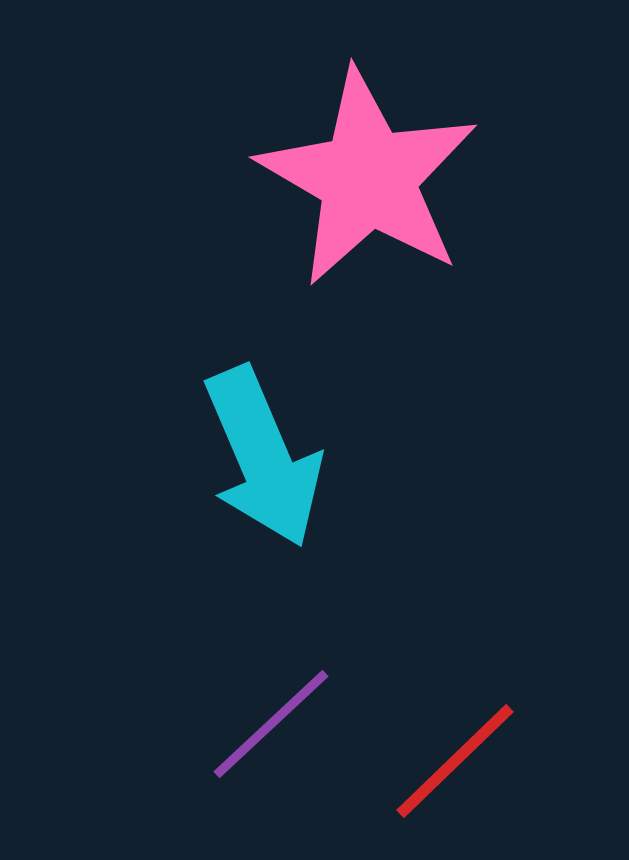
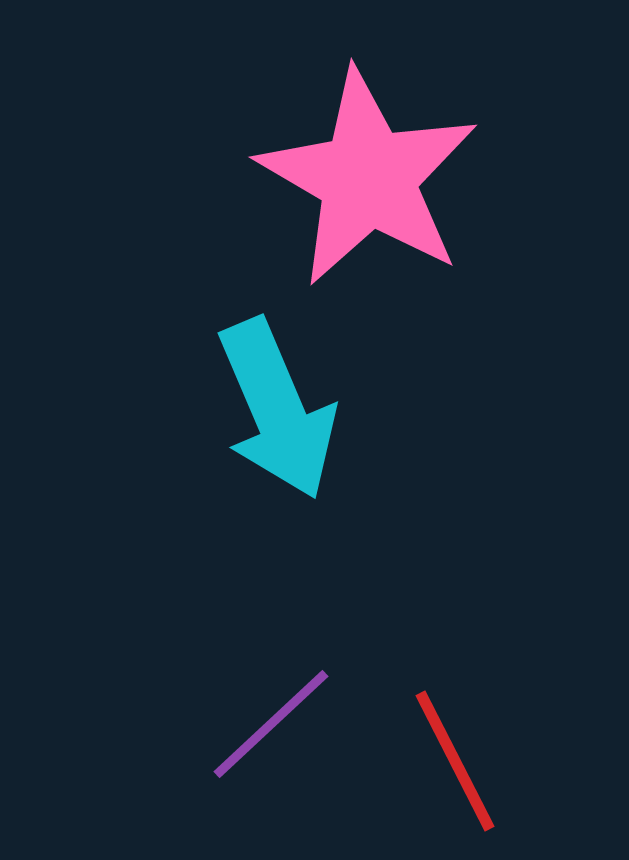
cyan arrow: moved 14 px right, 48 px up
red line: rotated 73 degrees counterclockwise
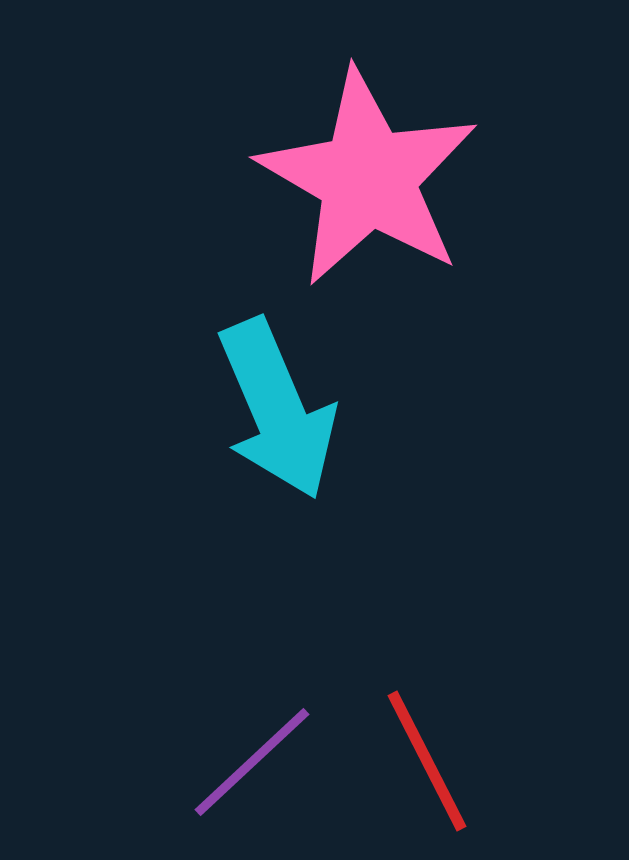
purple line: moved 19 px left, 38 px down
red line: moved 28 px left
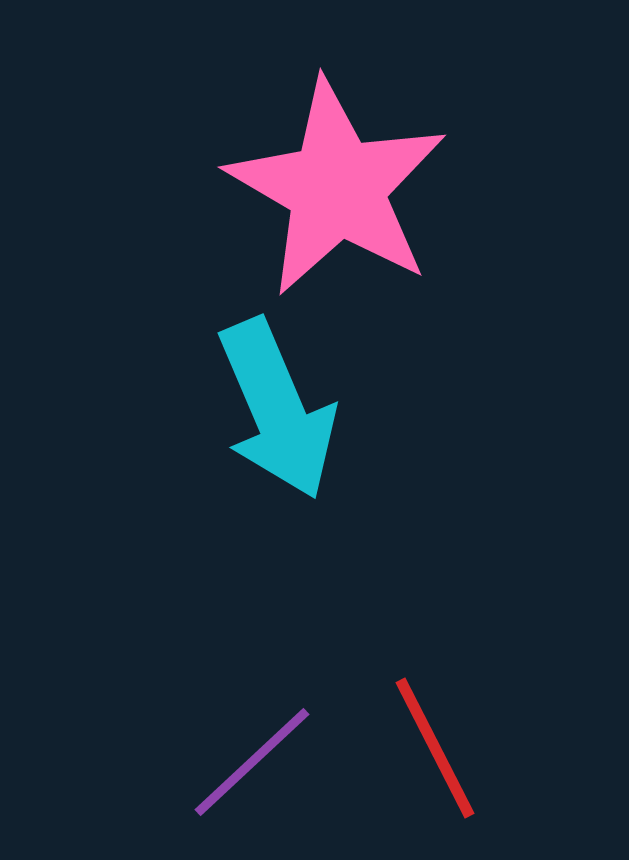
pink star: moved 31 px left, 10 px down
red line: moved 8 px right, 13 px up
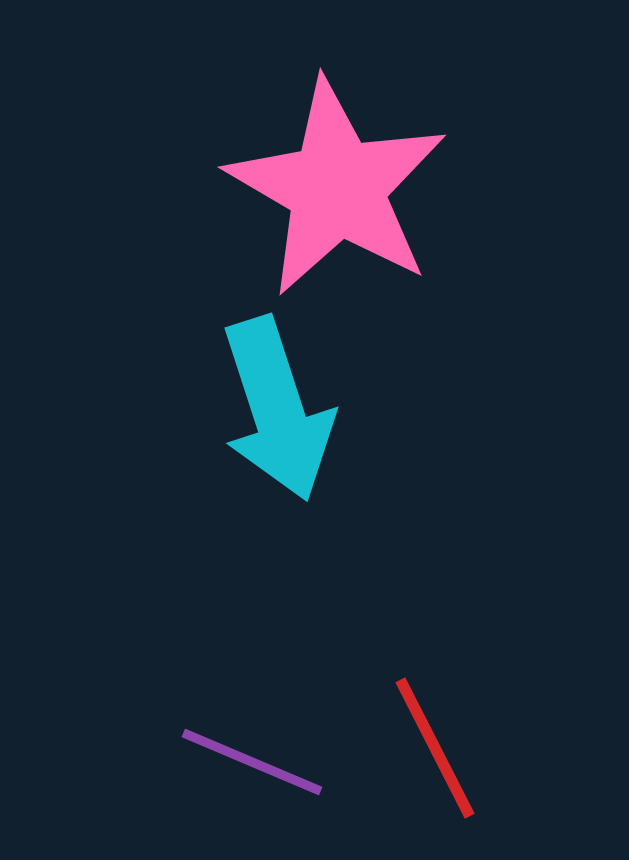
cyan arrow: rotated 5 degrees clockwise
purple line: rotated 66 degrees clockwise
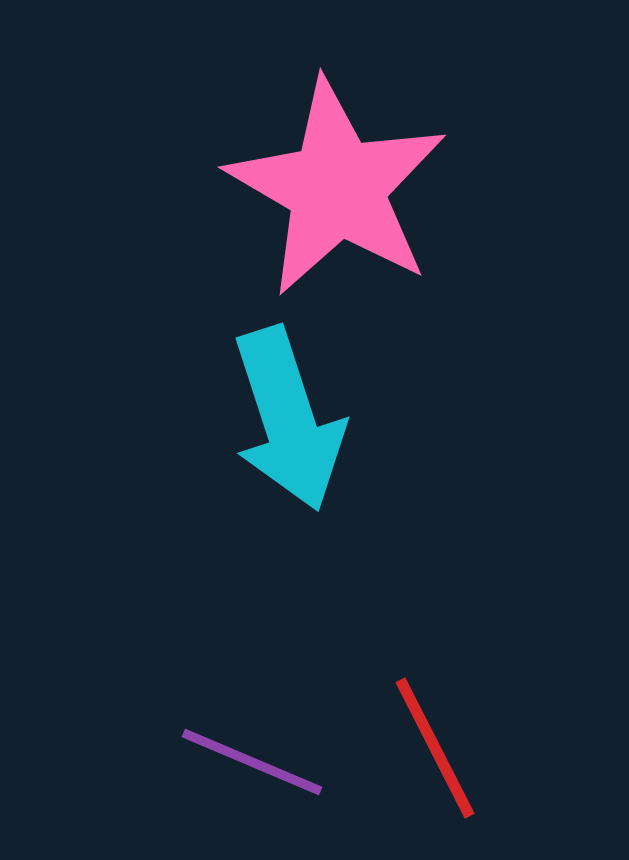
cyan arrow: moved 11 px right, 10 px down
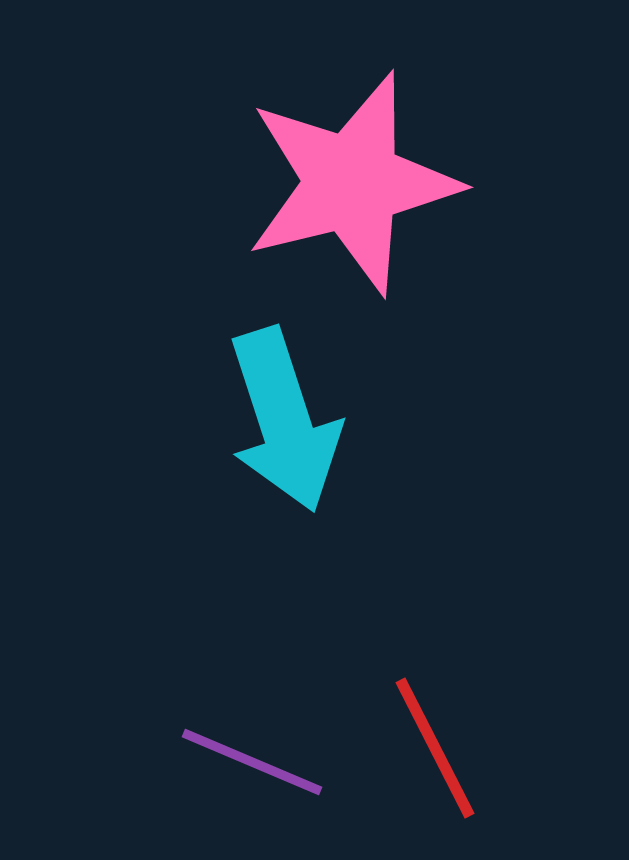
pink star: moved 15 px right, 5 px up; rotated 28 degrees clockwise
cyan arrow: moved 4 px left, 1 px down
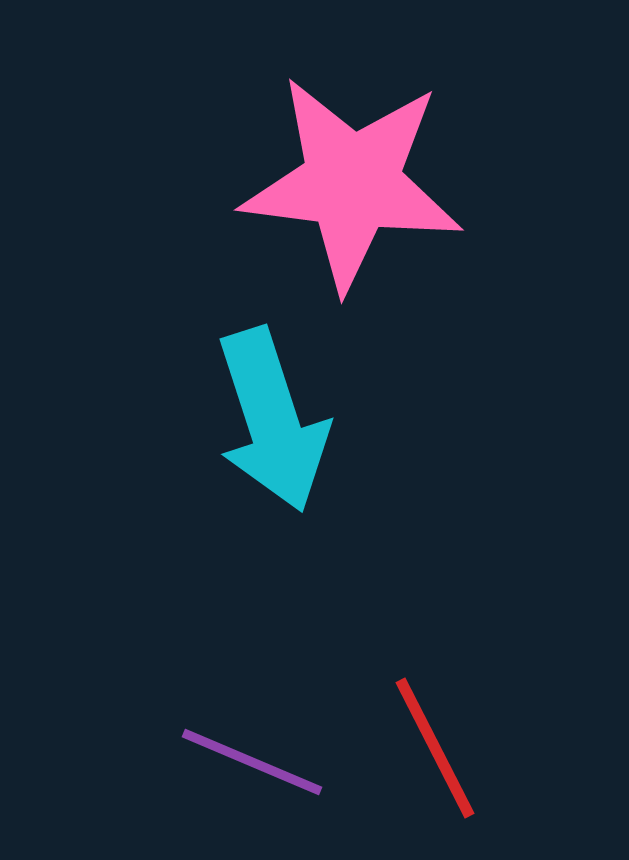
pink star: rotated 21 degrees clockwise
cyan arrow: moved 12 px left
